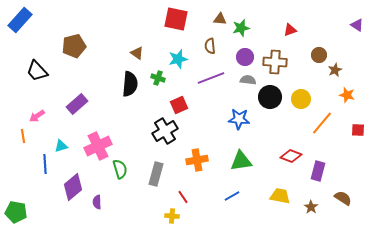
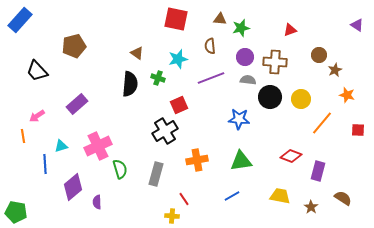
red line at (183, 197): moved 1 px right, 2 px down
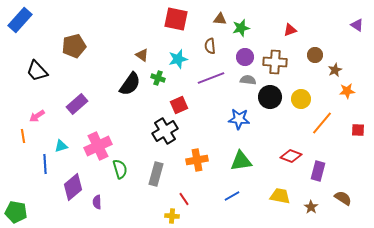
brown triangle at (137, 53): moved 5 px right, 2 px down
brown circle at (319, 55): moved 4 px left
black semicircle at (130, 84): rotated 30 degrees clockwise
orange star at (347, 95): moved 4 px up; rotated 21 degrees counterclockwise
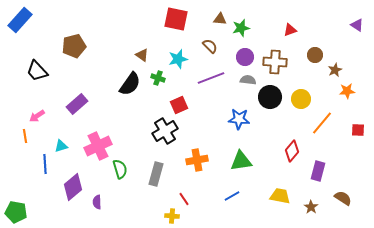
brown semicircle at (210, 46): rotated 140 degrees clockwise
orange line at (23, 136): moved 2 px right
red diamond at (291, 156): moved 1 px right, 5 px up; rotated 70 degrees counterclockwise
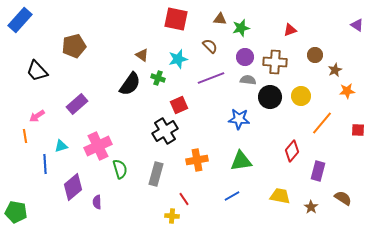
yellow circle at (301, 99): moved 3 px up
